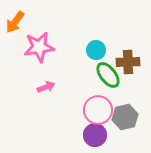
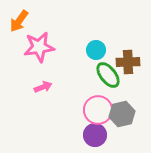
orange arrow: moved 4 px right, 1 px up
pink arrow: moved 3 px left
gray hexagon: moved 3 px left, 3 px up
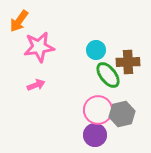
pink arrow: moved 7 px left, 2 px up
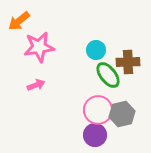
orange arrow: rotated 15 degrees clockwise
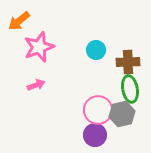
pink star: rotated 12 degrees counterclockwise
green ellipse: moved 22 px right, 14 px down; rotated 28 degrees clockwise
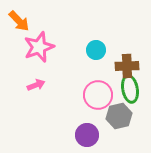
orange arrow: rotated 95 degrees counterclockwise
brown cross: moved 1 px left, 4 px down
pink circle: moved 15 px up
gray hexagon: moved 3 px left, 2 px down
purple circle: moved 8 px left
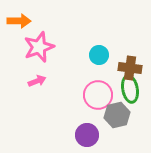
orange arrow: rotated 45 degrees counterclockwise
cyan circle: moved 3 px right, 5 px down
brown cross: moved 3 px right, 2 px down; rotated 10 degrees clockwise
pink arrow: moved 1 px right, 4 px up
gray hexagon: moved 2 px left, 1 px up
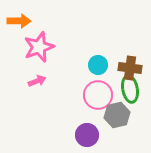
cyan circle: moved 1 px left, 10 px down
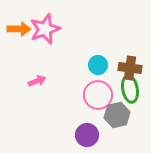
orange arrow: moved 8 px down
pink star: moved 6 px right, 18 px up
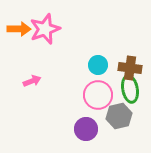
pink arrow: moved 5 px left
gray hexagon: moved 2 px right, 1 px down
purple circle: moved 1 px left, 6 px up
